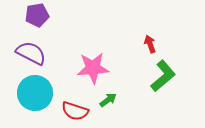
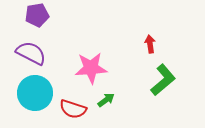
red arrow: rotated 12 degrees clockwise
pink star: moved 2 px left
green L-shape: moved 4 px down
green arrow: moved 2 px left
red semicircle: moved 2 px left, 2 px up
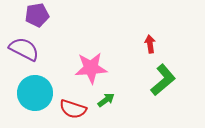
purple semicircle: moved 7 px left, 4 px up
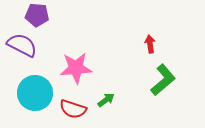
purple pentagon: rotated 15 degrees clockwise
purple semicircle: moved 2 px left, 4 px up
pink star: moved 15 px left
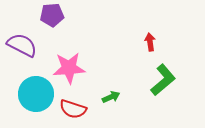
purple pentagon: moved 15 px right; rotated 10 degrees counterclockwise
red arrow: moved 2 px up
pink star: moved 7 px left
cyan circle: moved 1 px right, 1 px down
green arrow: moved 5 px right, 3 px up; rotated 12 degrees clockwise
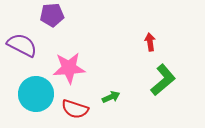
red semicircle: moved 2 px right
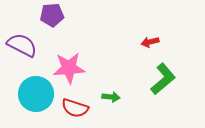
red arrow: rotated 96 degrees counterclockwise
green L-shape: moved 1 px up
green arrow: rotated 30 degrees clockwise
red semicircle: moved 1 px up
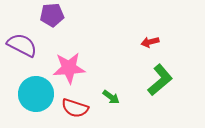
green L-shape: moved 3 px left, 1 px down
green arrow: rotated 30 degrees clockwise
